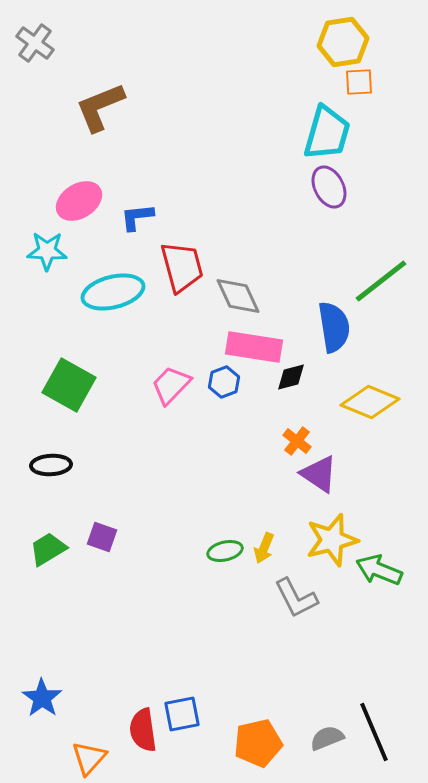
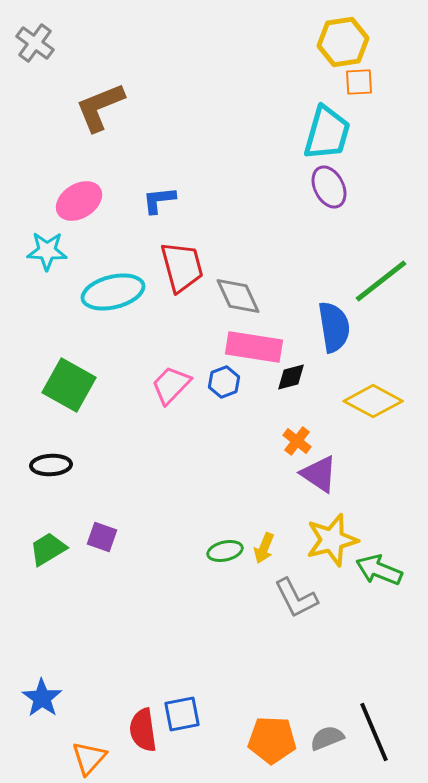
blue L-shape: moved 22 px right, 17 px up
yellow diamond: moved 3 px right, 1 px up; rotated 6 degrees clockwise
orange pentagon: moved 14 px right, 3 px up; rotated 15 degrees clockwise
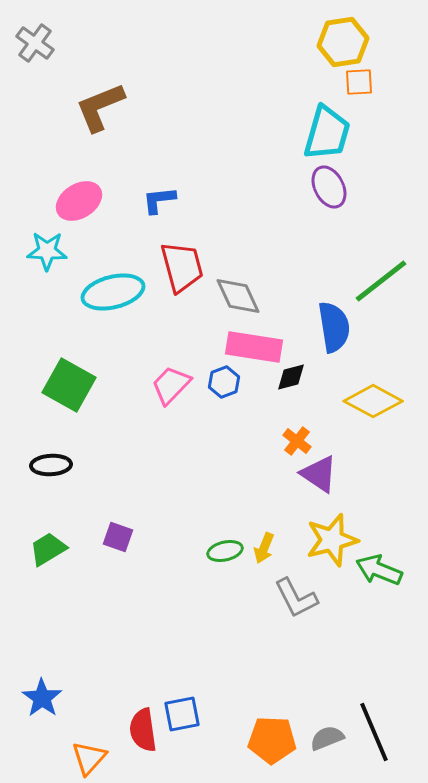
purple square: moved 16 px right
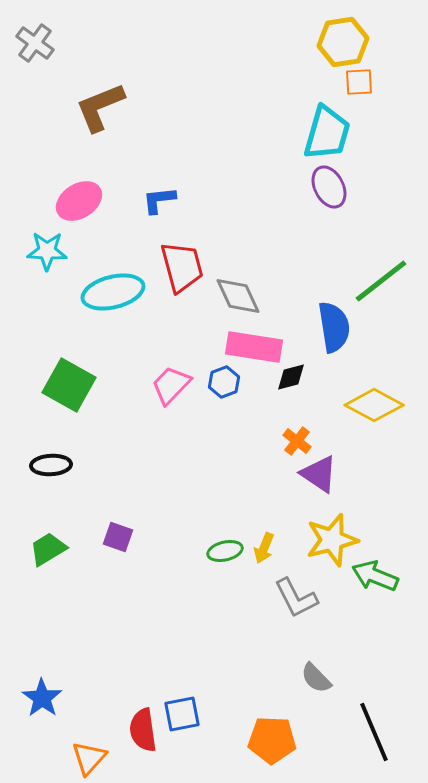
yellow diamond: moved 1 px right, 4 px down
green arrow: moved 4 px left, 6 px down
gray semicircle: moved 11 px left, 60 px up; rotated 112 degrees counterclockwise
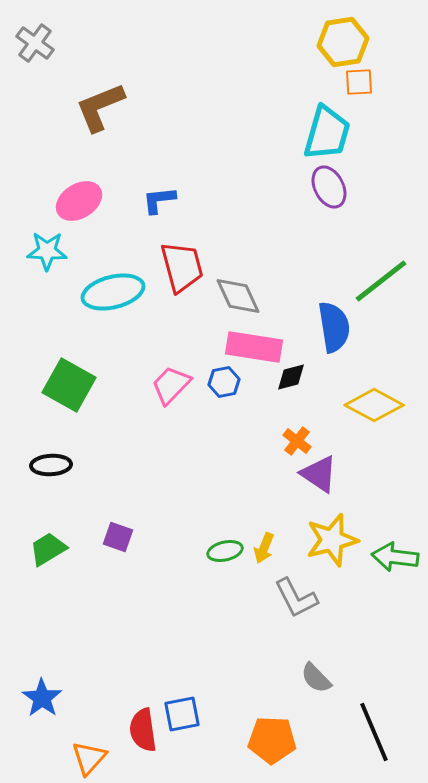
blue hexagon: rotated 8 degrees clockwise
green arrow: moved 20 px right, 19 px up; rotated 15 degrees counterclockwise
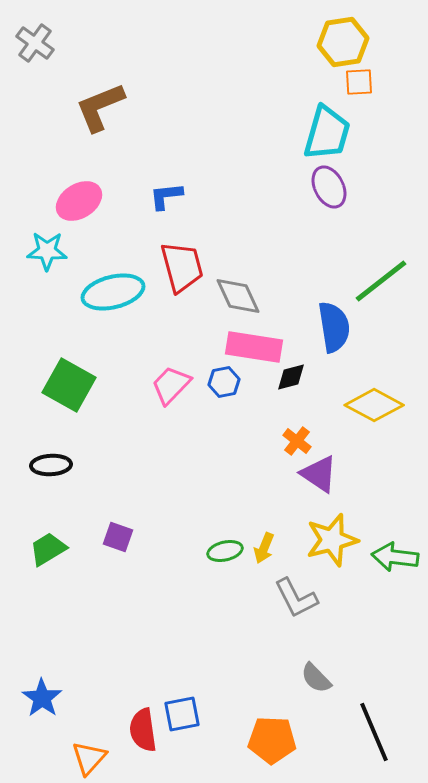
blue L-shape: moved 7 px right, 4 px up
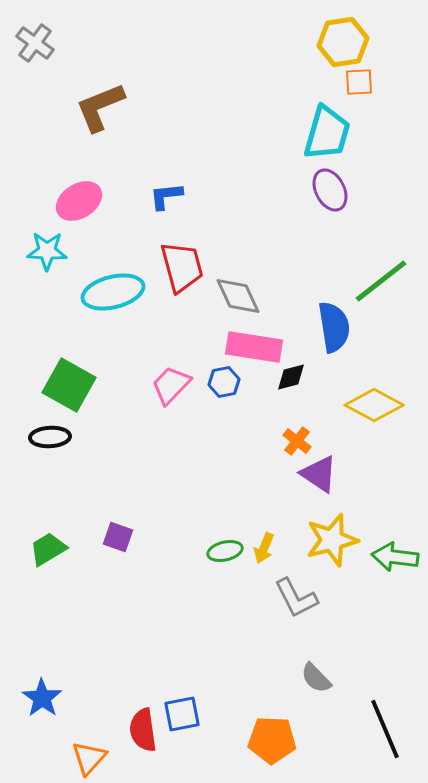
purple ellipse: moved 1 px right, 3 px down
black ellipse: moved 1 px left, 28 px up
black line: moved 11 px right, 3 px up
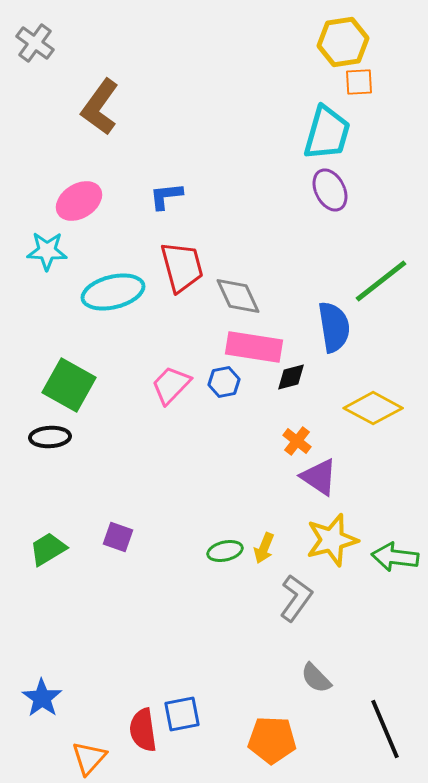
brown L-shape: rotated 32 degrees counterclockwise
yellow diamond: moved 1 px left, 3 px down
purple triangle: moved 3 px down
gray L-shape: rotated 117 degrees counterclockwise
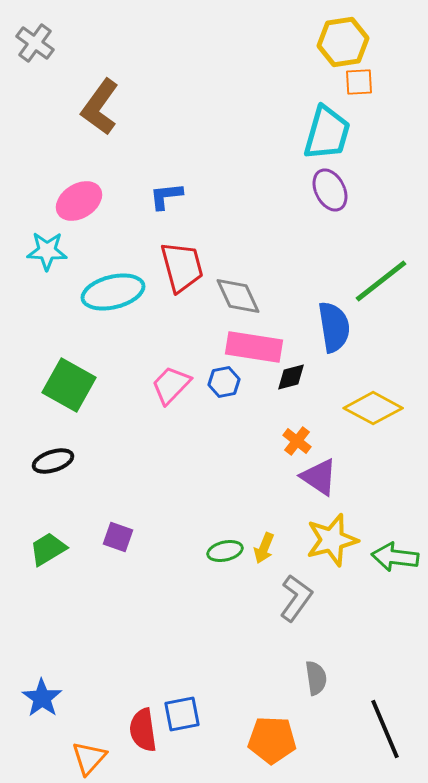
black ellipse: moved 3 px right, 24 px down; rotated 15 degrees counterclockwise
gray semicircle: rotated 144 degrees counterclockwise
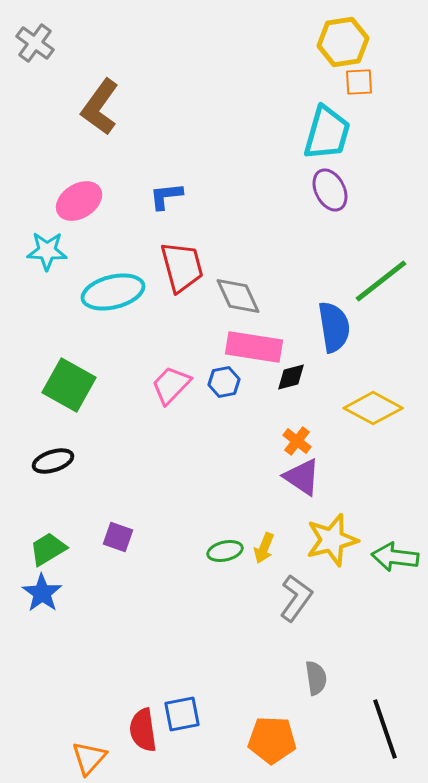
purple triangle: moved 17 px left
blue star: moved 105 px up
black line: rotated 4 degrees clockwise
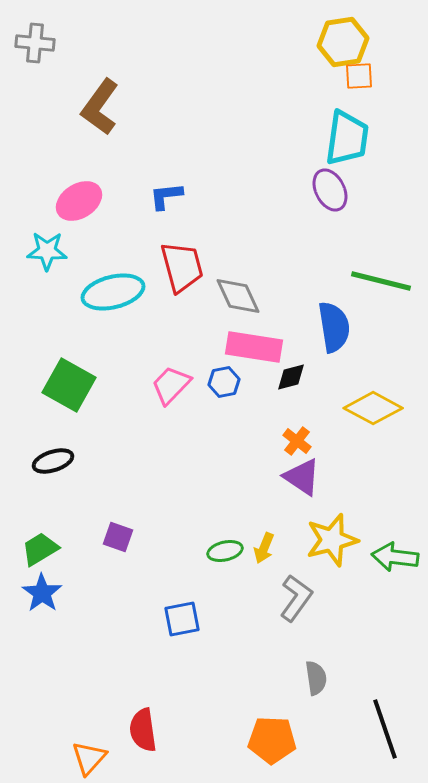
gray cross: rotated 30 degrees counterclockwise
orange square: moved 6 px up
cyan trapezoid: moved 20 px right, 5 px down; rotated 8 degrees counterclockwise
green line: rotated 52 degrees clockwise
green trapezoid: moved 8 px left
blue square: moved 95 px up
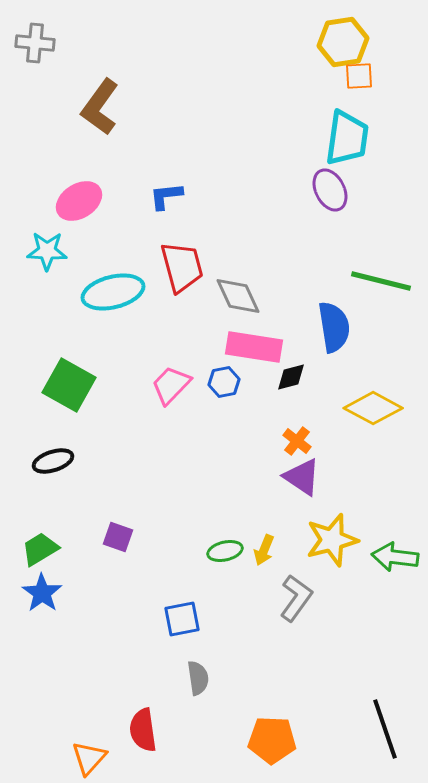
yellow arrow: moved 2 px down
gray semicircle: moved 118 px left
